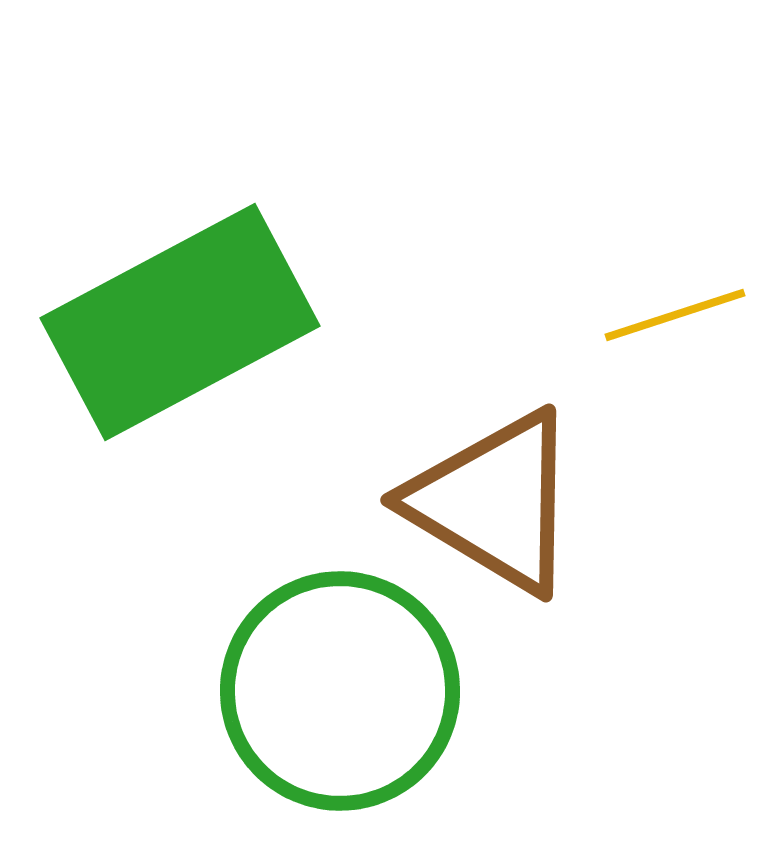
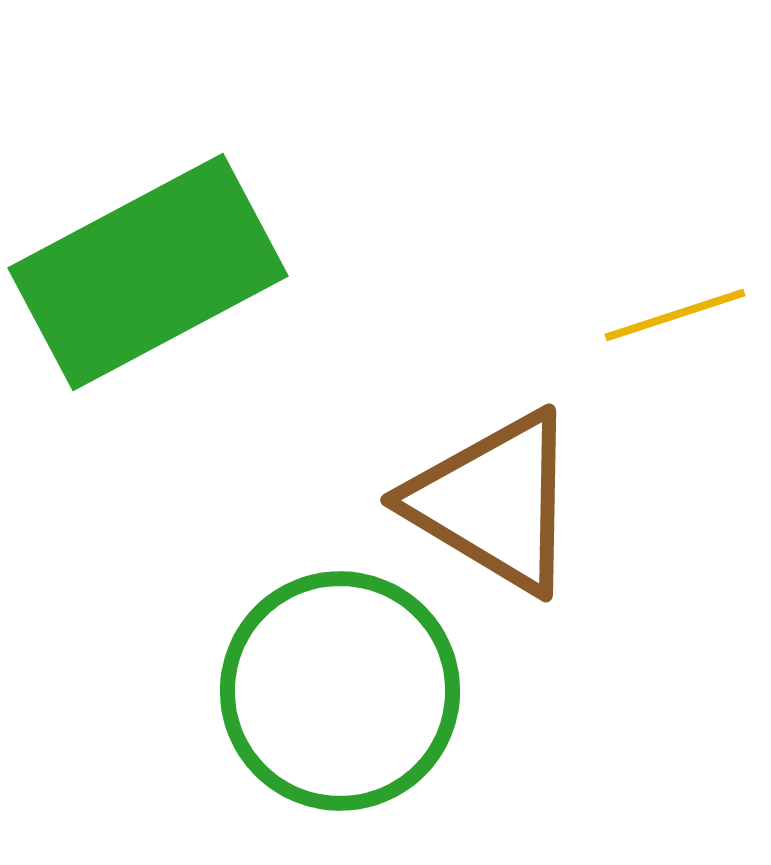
green rectangle: moved 32 px left, 50 px up
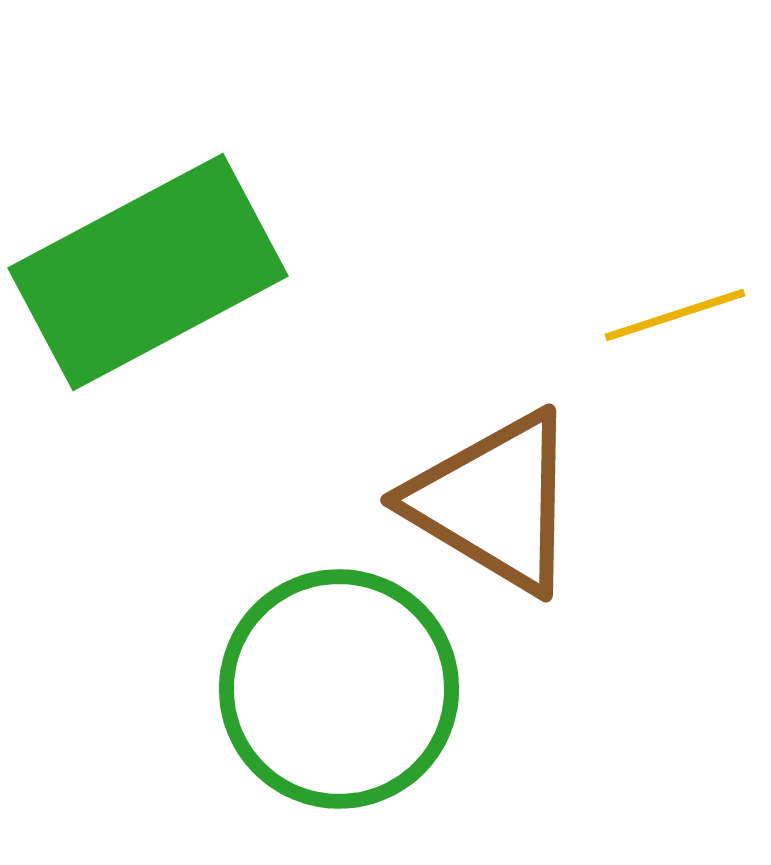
green circle: moved 1 px left, 2 px up
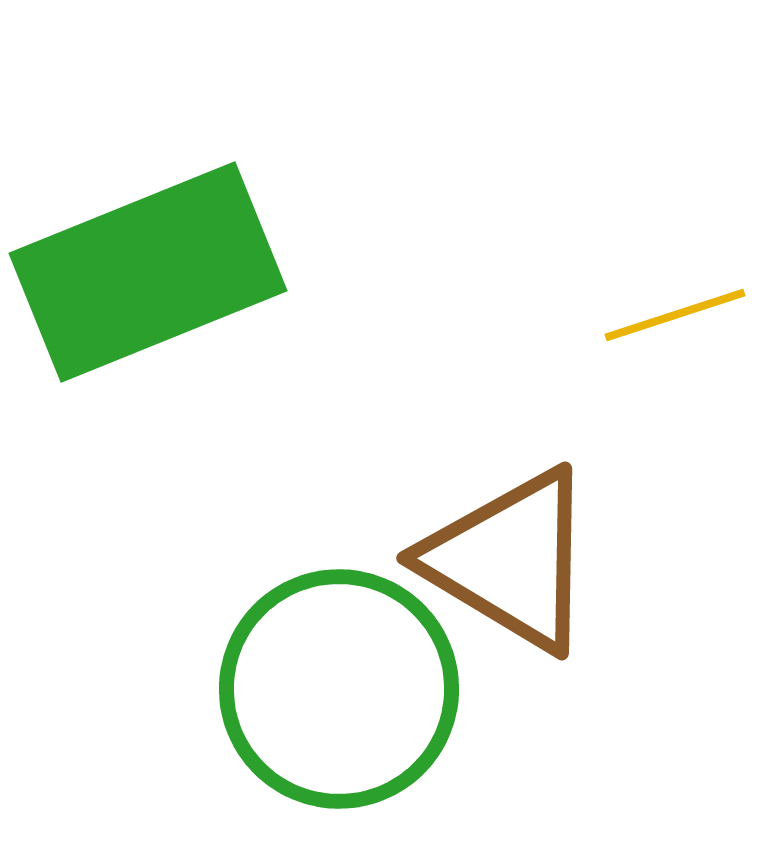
green rectangle: rotated 6 degrees clockwise
brown triangle: moved 16 px right, 58 px down
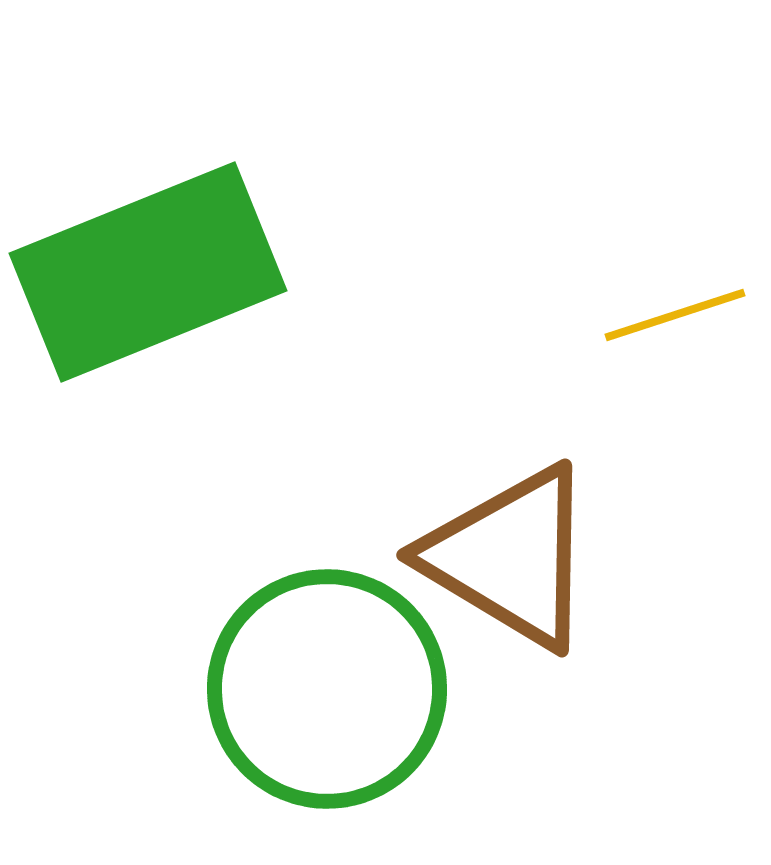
brown triangle: moved 3 px up
green circle: moved 12 px left
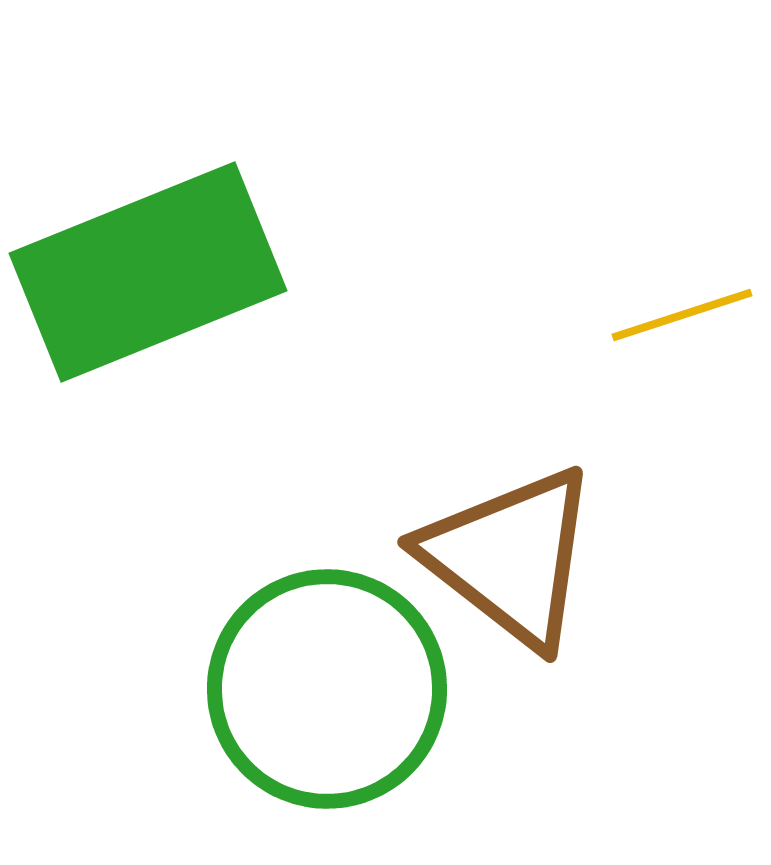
yellow line: moved 7 px right
brown triangle: rotated 7 degrees clockwise
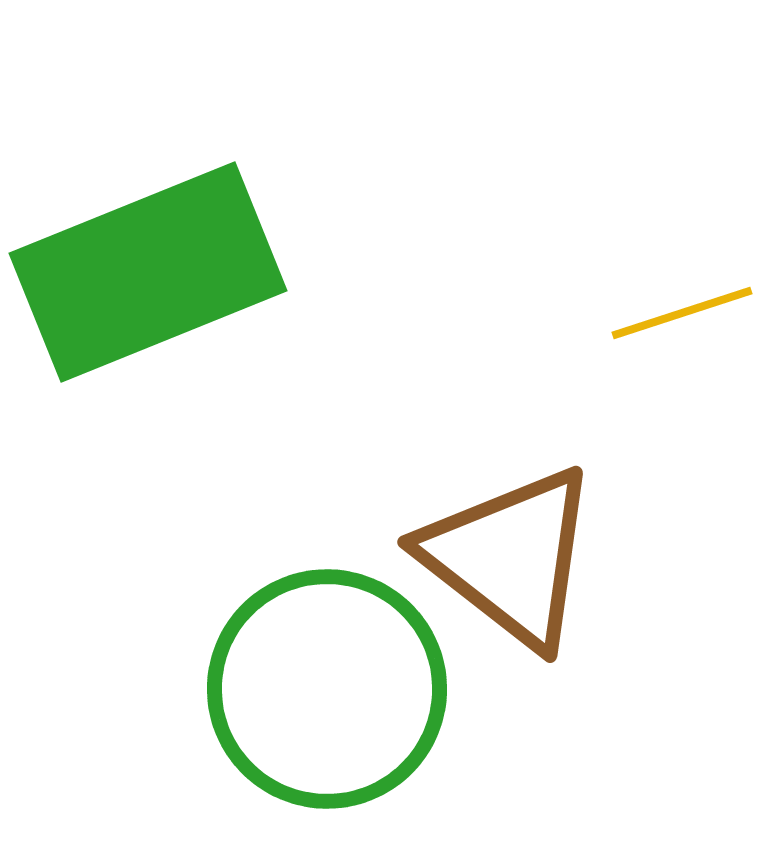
yellow line: moved 2 px up
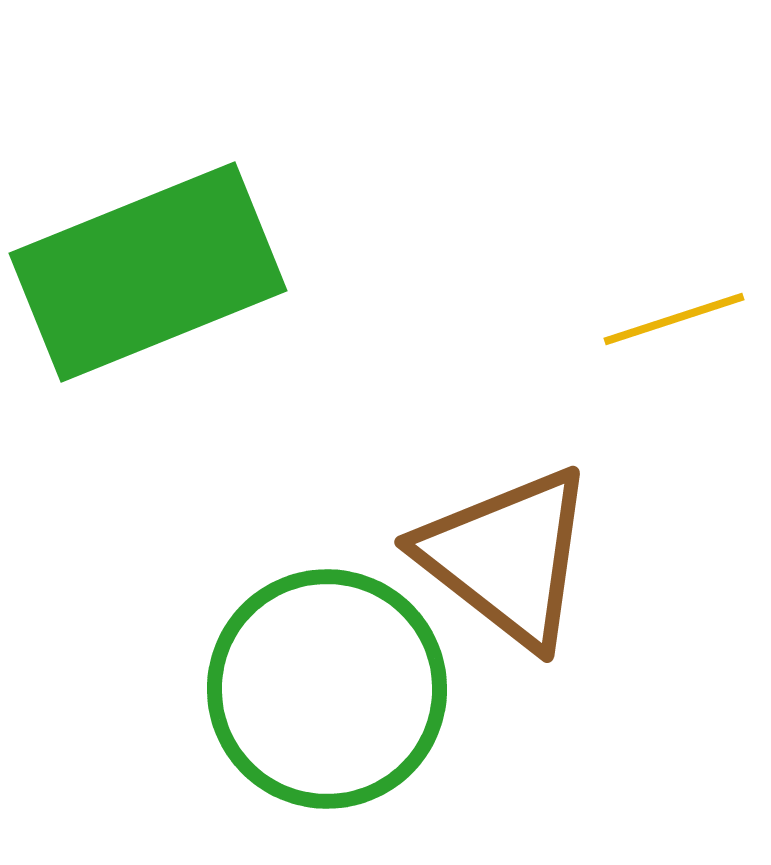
yellow line: moved 8 px left, 6 px down
brown triangle: moved 3 px left
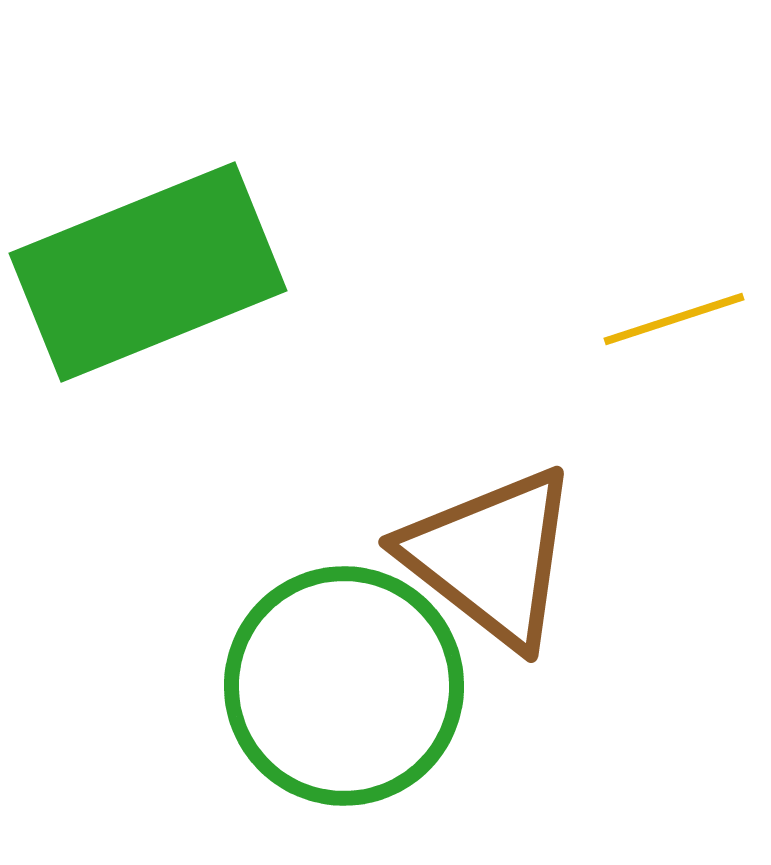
brown triangle: moved 16 px left
green circle: moved 17 px right, 3 px up
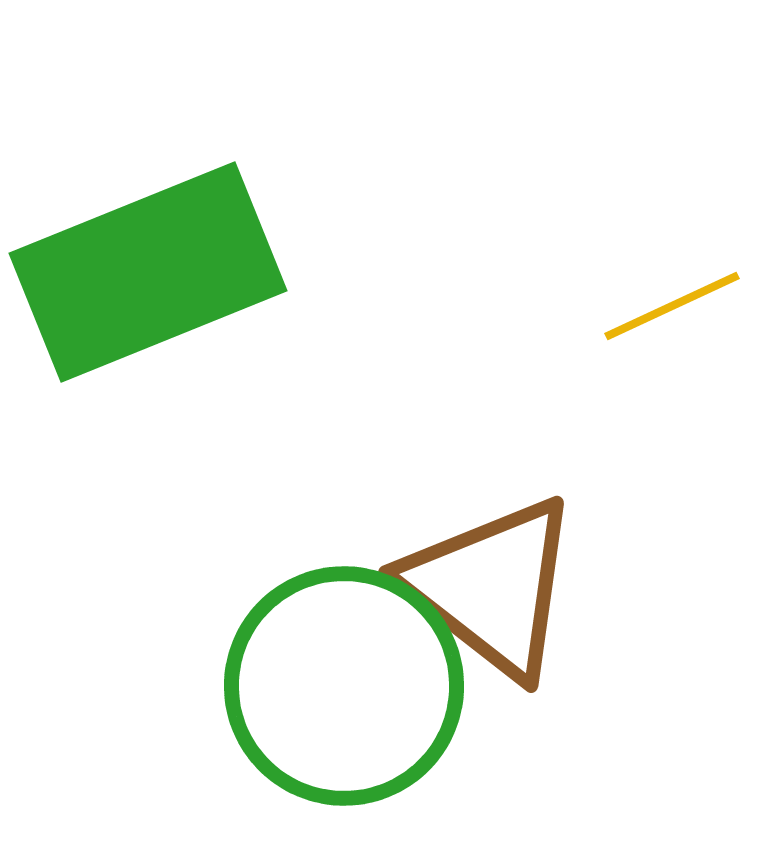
yellow line: moved 2 px left, 13 px up; rotated 7 degrees counterclockwise
brown triangle: moved 30 px down
